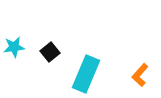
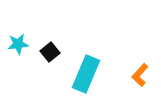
cyan star: moved 4 px right, 3 px up
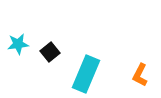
orange L-shape: rotated 15 degrees counterclockwise
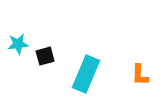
black square: moved 5 px left, 4 px down; rotated 24 degrees clockwise
orange L-shape: rotated 25 degrees counterclockwise
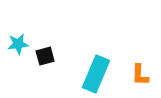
cyan rectangle: moved 10 px right
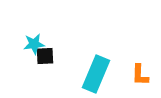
cyan star: moved 16 px right
black square: rotated 12 degrees clockwise
